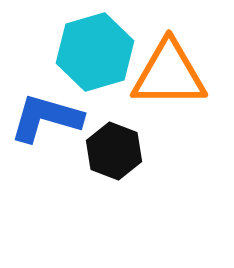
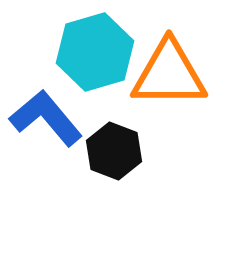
blue L-shape: rotated 34 degrees clockwise
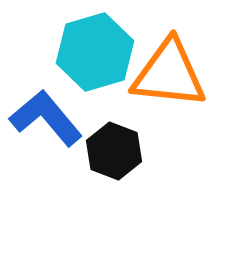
orange triangle: rotated 6 degrees clockwise
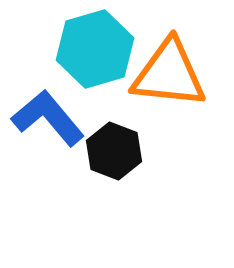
cyan hexagon: moved 3 px up
blue L-shape: moved 2 px right
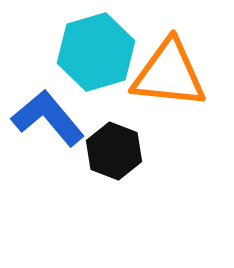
cyan hexagon: moved 1 px right, 3 px down
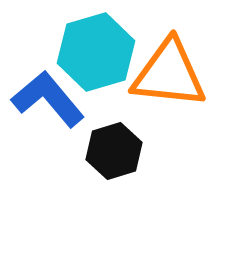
blue L-shape: moved 19 px up
black hexagon: rotated 22 degrees clockwise
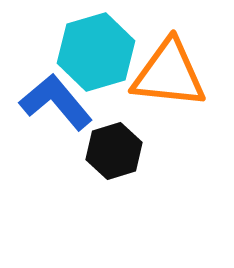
blue L-shape: moved 8 px right, 3 px down
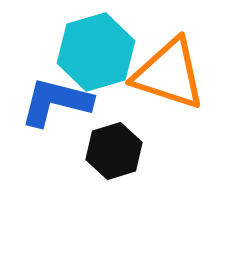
orange triangle: rotated 12 degrees clockwise
blue L-shape: rotated 36 degrees counterclockwise
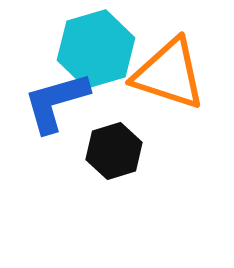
cyan hexagon: moved 3 px up
blue L-shape: rotated 30 degrees counterclockwise
